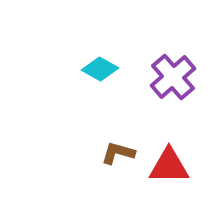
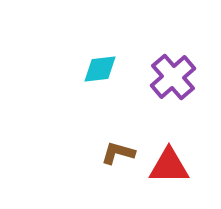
cyan diamond: rotated 36 degrees counterclockwise
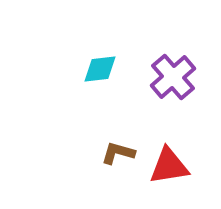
red triangle: rotated 9 degrees counterclockwise
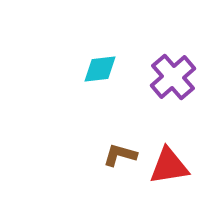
brown L-shape: moved 2 px right, 2 px down
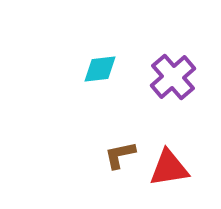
brown L-shape: rotated 28 degrees counterclockwise
red triangle: moved 2 px down
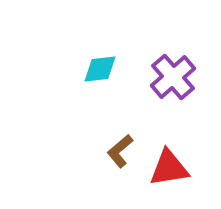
brown L-shape: moved 4 px up; rotated 28 degrees counterclockwise
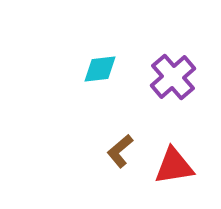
red triangle: moved 5 px right, 2 px up
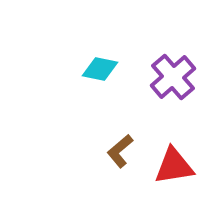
cyan diamond: rotated 18 degrees clockwise
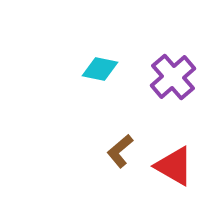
red triangle: rotated 39 degrees clockwise
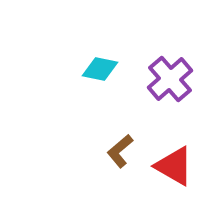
purple cross: moved 3 px left, 2 px down
